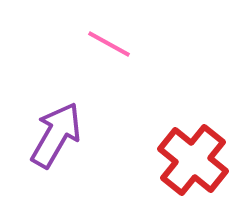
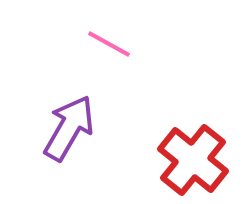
purple arrow: moved 13 px right, 7 px up
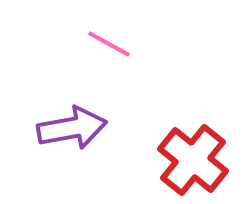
purple arrow: moved 3 px right; rotated 50 degrees clockwise
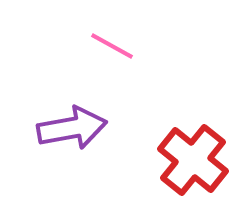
pink line: moved 3 px right, 2 px down
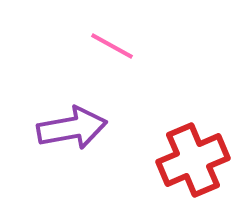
red cross: rotated 28 degrees clockwise
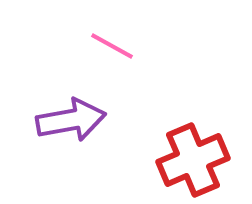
purple arrow: moved 1 px left, 8 px up
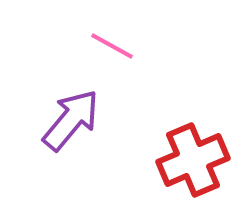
purple arrow: rotated 40 degrees counterclockwise
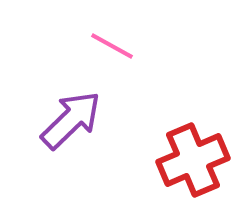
purple arrow: rotated 6 degrees clockwise
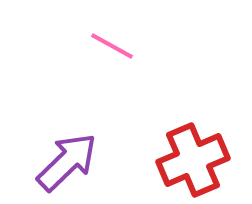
purple arrow: moved 4 px left, 42 px down
